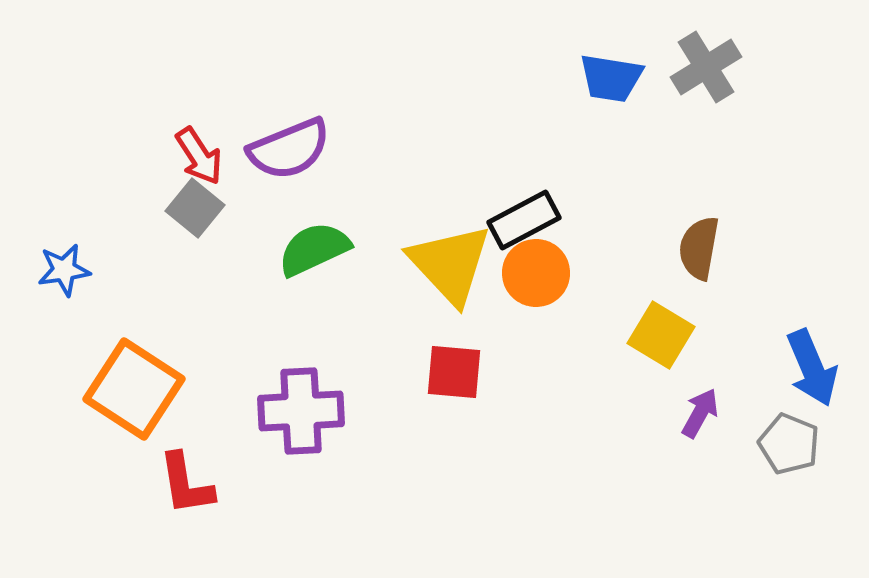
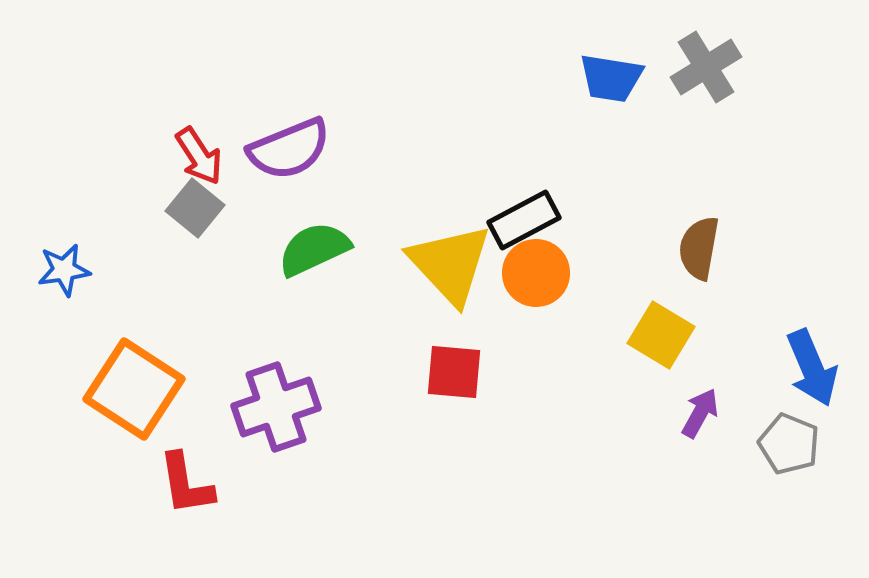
purple cross: moved 25 px left, 4 px up; rotated 16 degrees counterclockwise
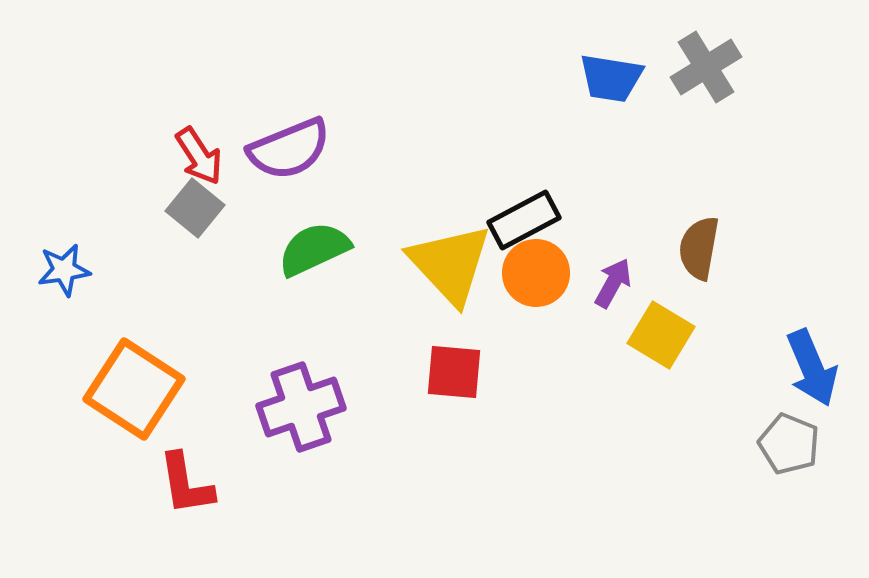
purple cross: moved 25 px right
purple arrow: moved 87 px left, 130 px up
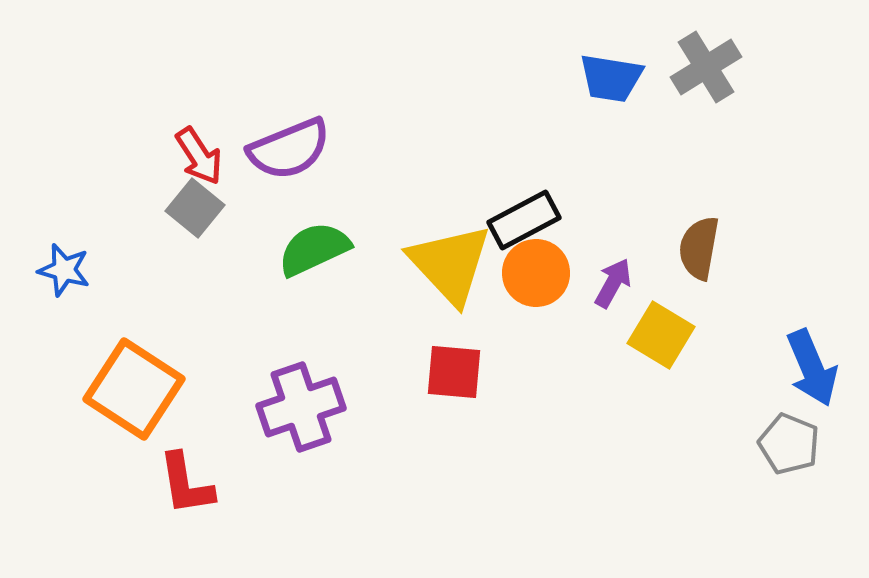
blue star: rotated 24 degrees clockwise
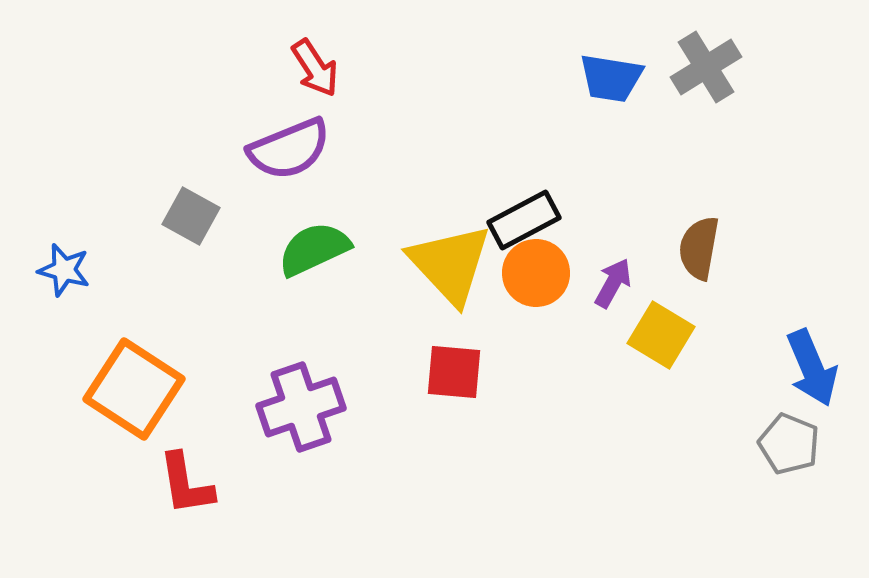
red arrow: moved 116 px right, 88 px up
gray square: moved 4 px left, 8 px down; rotated 10 degrees counterclockwise
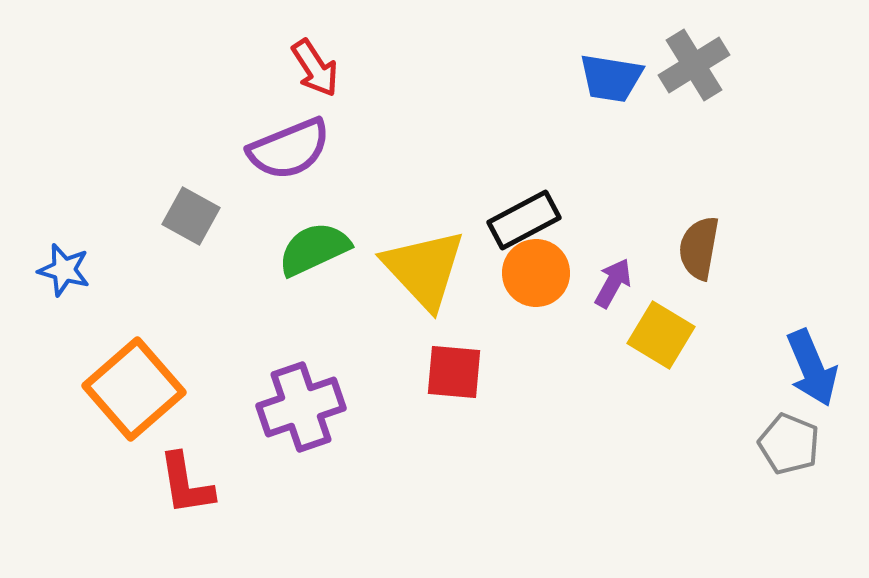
gray cross: moved 12 px left, 2 px up
yellow triangle: moved 26 px left, 5 px down
orange square: rotated 16 degrees clockwise
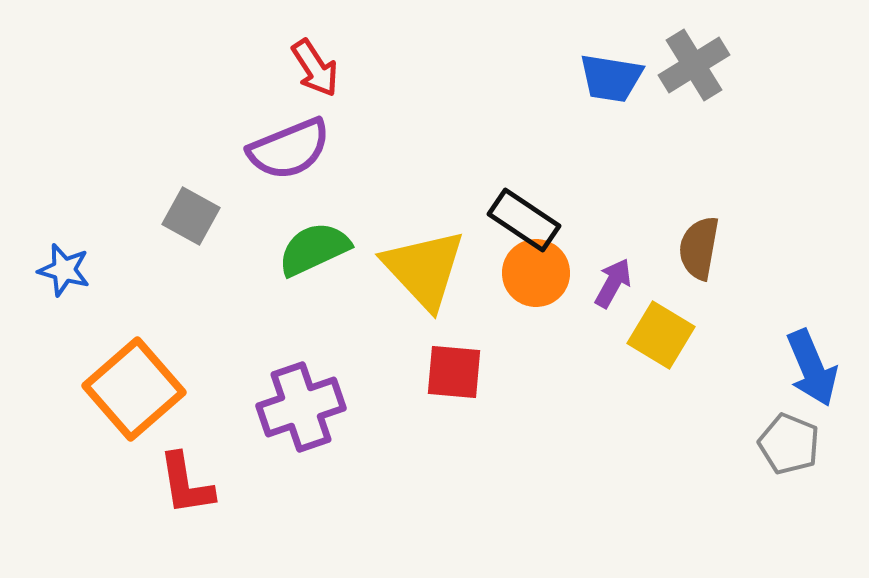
black rectangle: rotated 62 degrees clockwise
